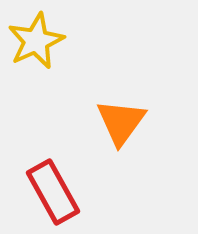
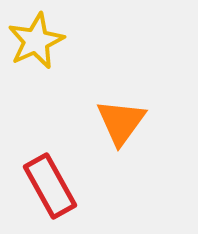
red rectangle: moved 3 px left, 6 px up
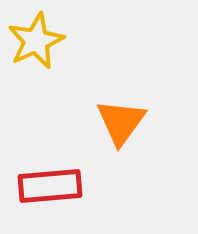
red rectangle: rotated 66 degrees counterclockwise
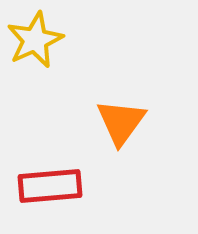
yellow star: moved 1 px left, 1 px up
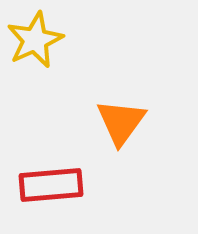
red rectangle: moved 1 px right, 1 px up
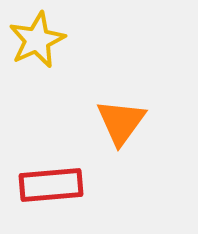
yellow star: moved 2 px right
